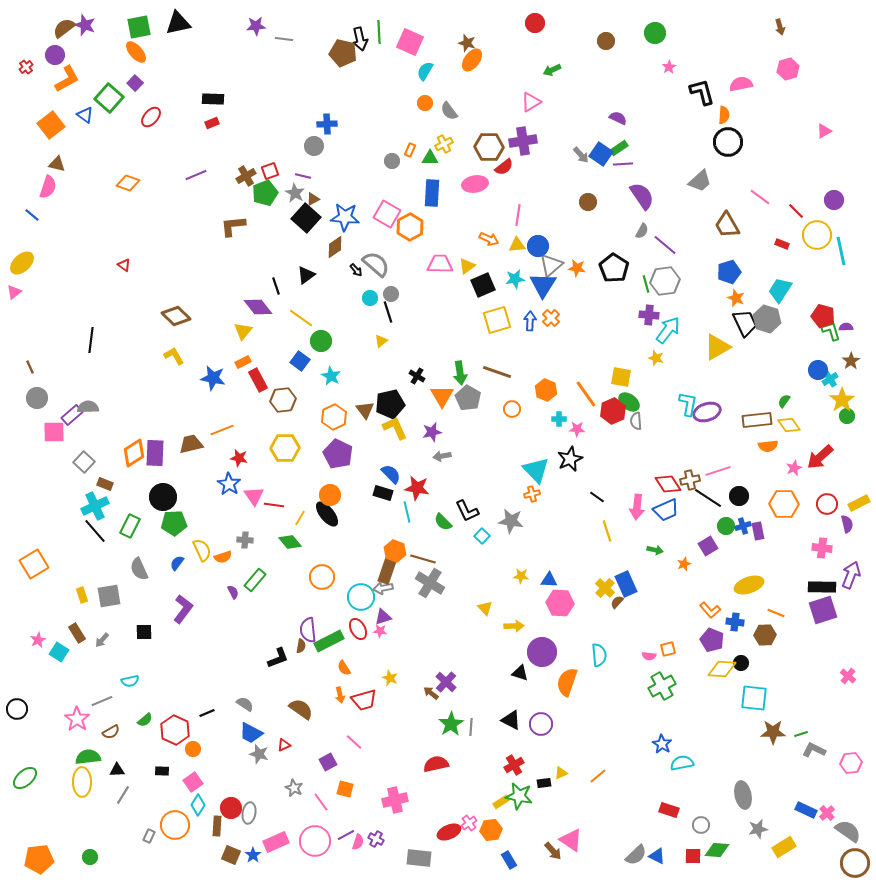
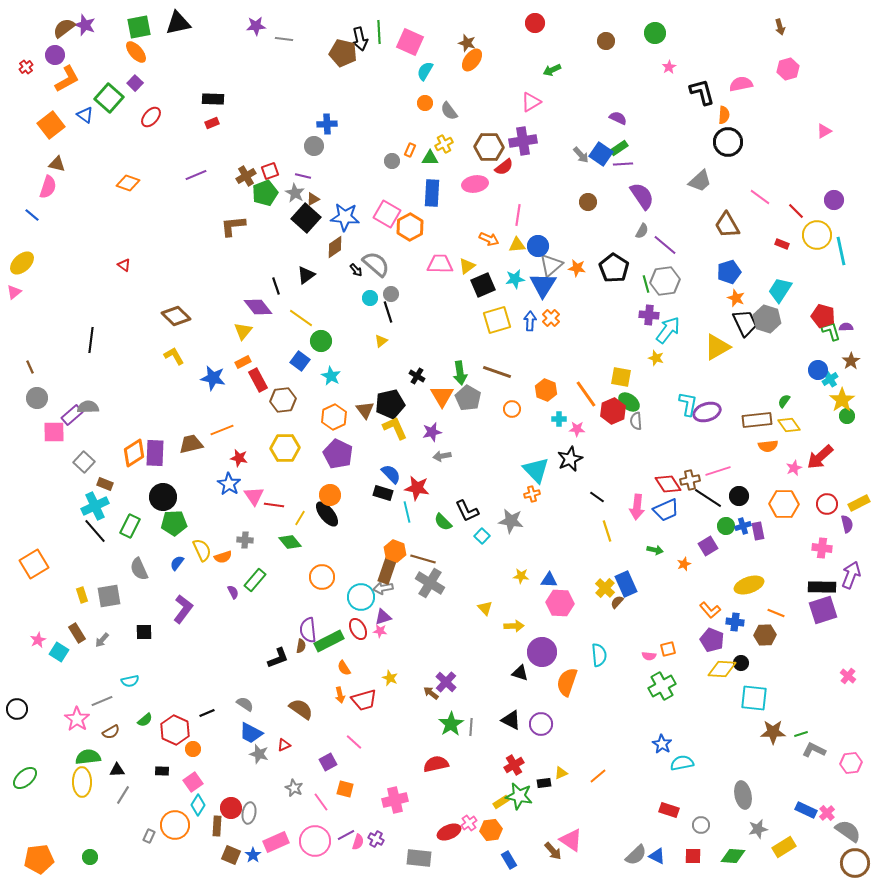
green diamond at (717, 850): moved 16 px right, 6 px down
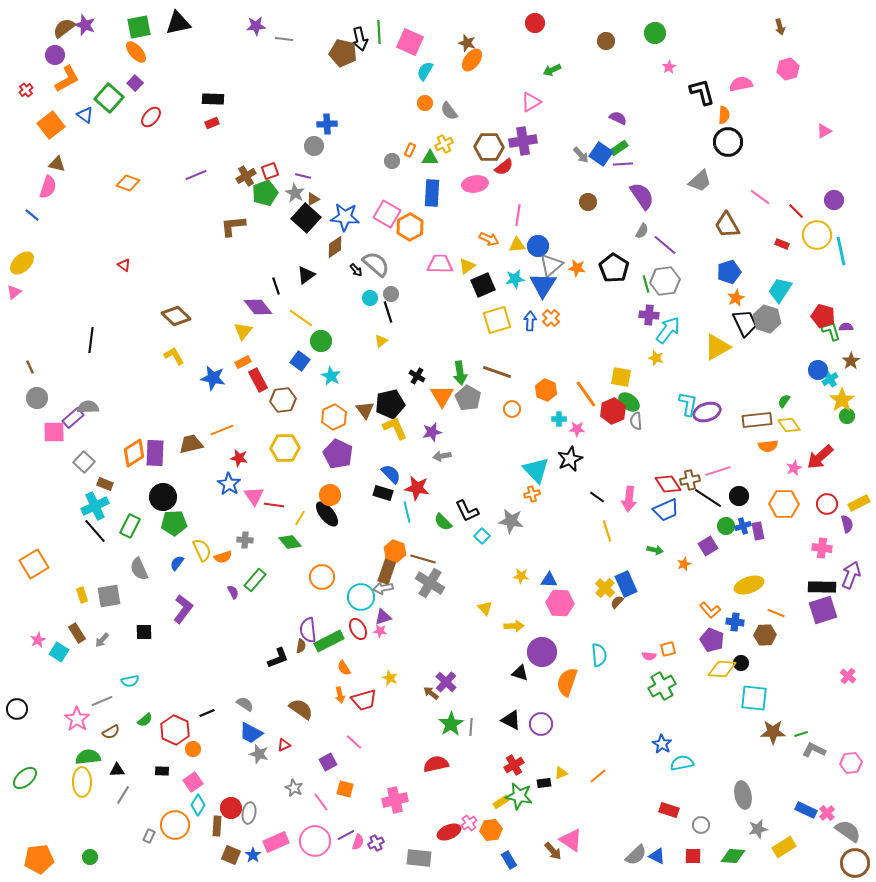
red cross at (26, 67): moved 23 px down
orange star at (736, 298): rotated 24 degrees clockwise
purple rectangle at (72, 415): moved 1 px right, 3 px down
pink arrow at (637, 507): moved 8 px left, 8 px up
purple cross at (376, 839): moved 4 px down; rotated 35 degrees clockwise
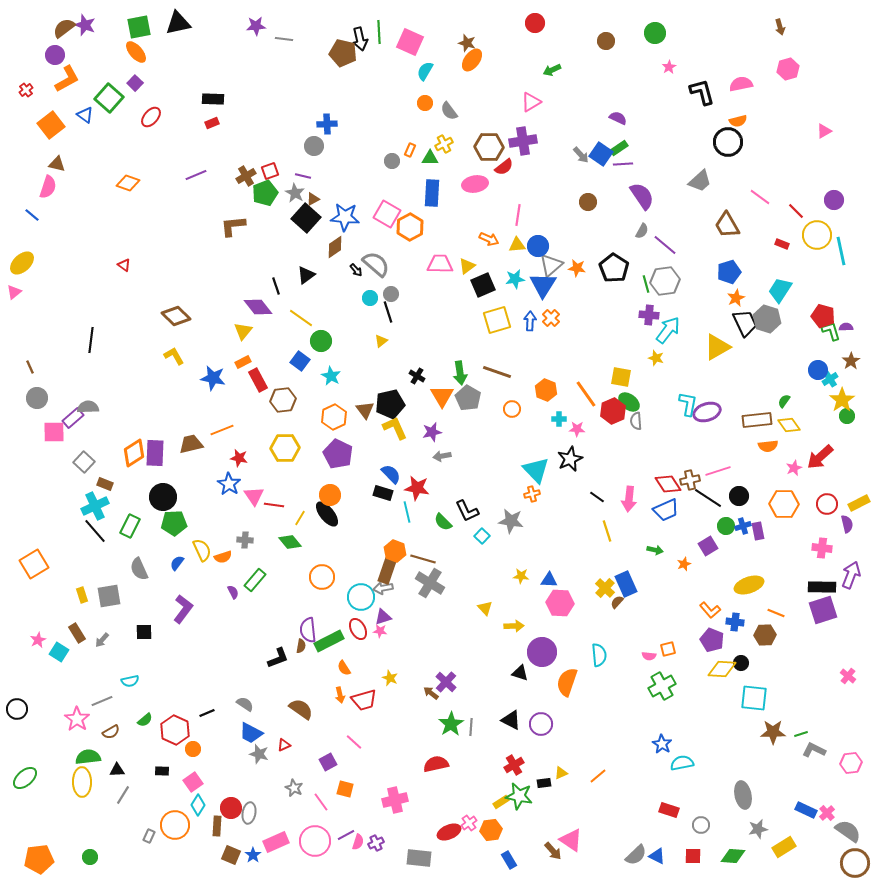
orange semicircle at (724, 115): moved 14 px right, 6 px down; rotated 72 degrees clockwise
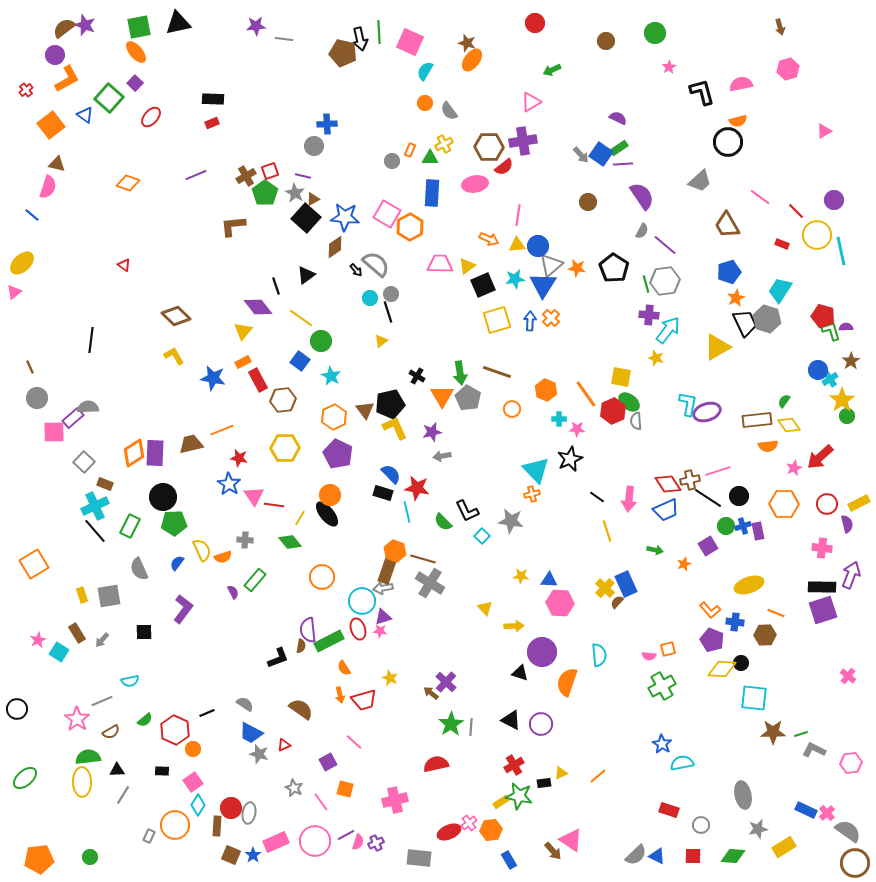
green pentagon at (265, 193): rotated 15 degrees counterclockwise
cyan circle at (361, 597): moved 1 px right, 4 px down
red ellipse at (358, 629): rotated 10 degrees clockwise
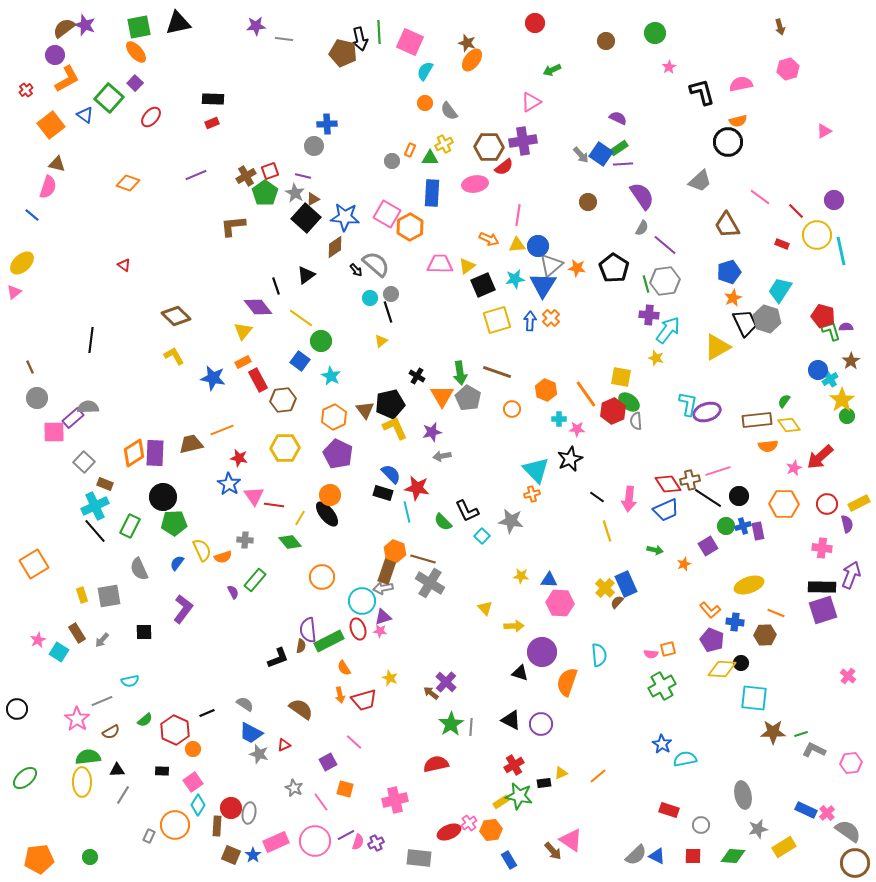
gray semicircle at (642, 231): moved 3 px up
orange star at (736, 298): moved 3 px left
pink semicircle at (649, 656): moved 2 px right, 2 px up
cyan semicircle at (682, 763): moved 3 px right, 4 px up
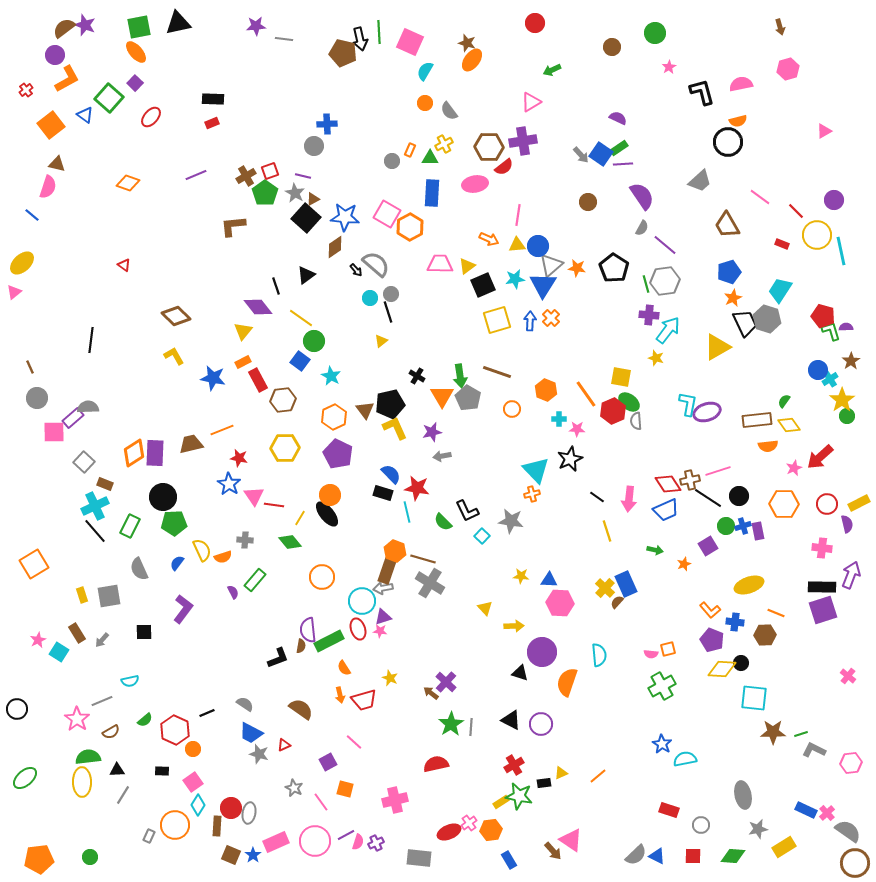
brown circle at (606, 41): moved 6 px right, 6 px down
green circle at (321, 341): moved 7 px left
green arrow at (460, 373): moved 3 px down
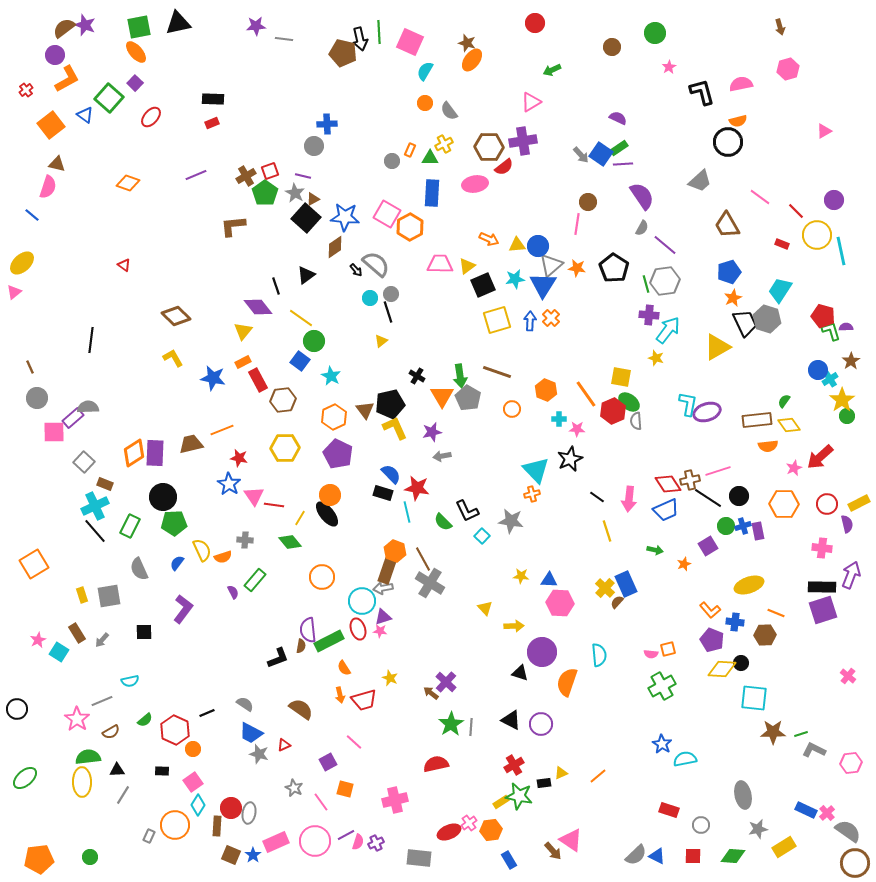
pink line at (518, 215): moved 59 px right, 9 px down
yellow L-shape at (174, 356): moved 1 px left, 2 px down
brown line at (423, 559): rotated 45 degrees clockwise
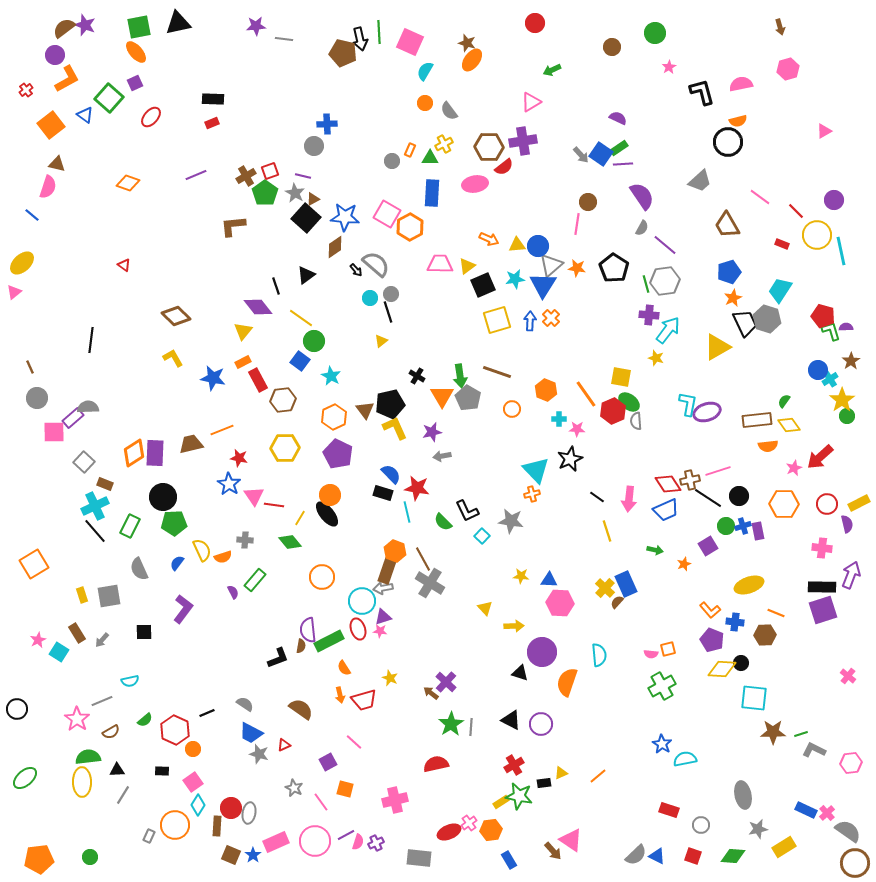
purple square at (135, 83): rotated 21 degrees clockwise
red square at (693, 856): rotated 18 degrees clockwise
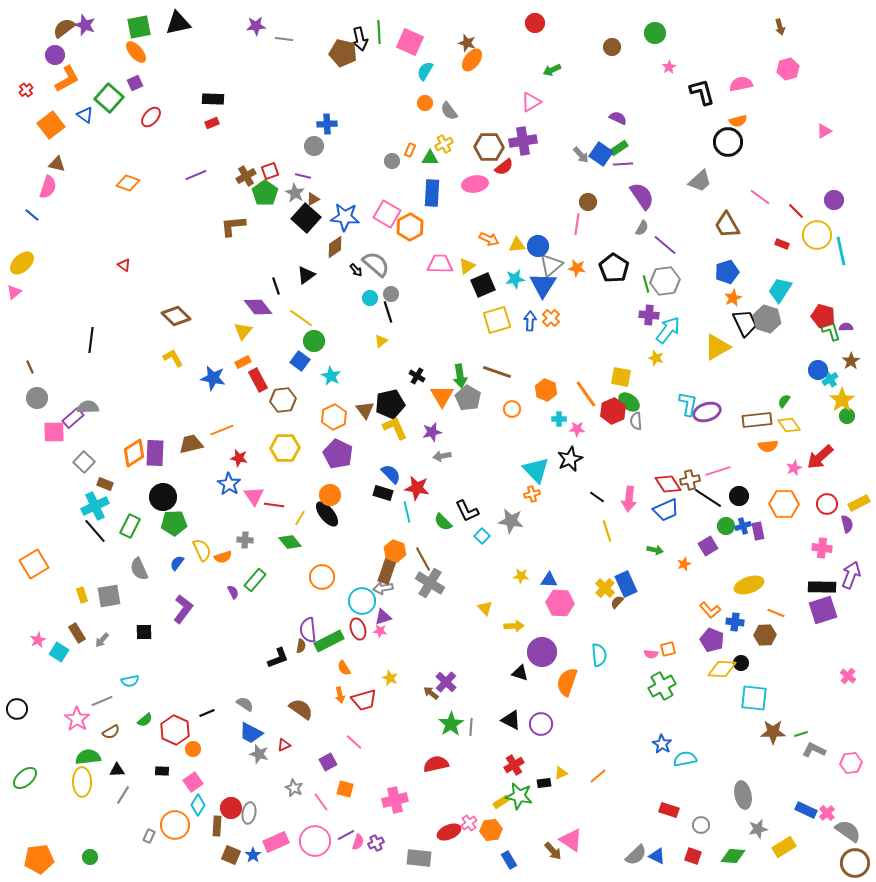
blue pentagon at (729, 272): moved 2 px left
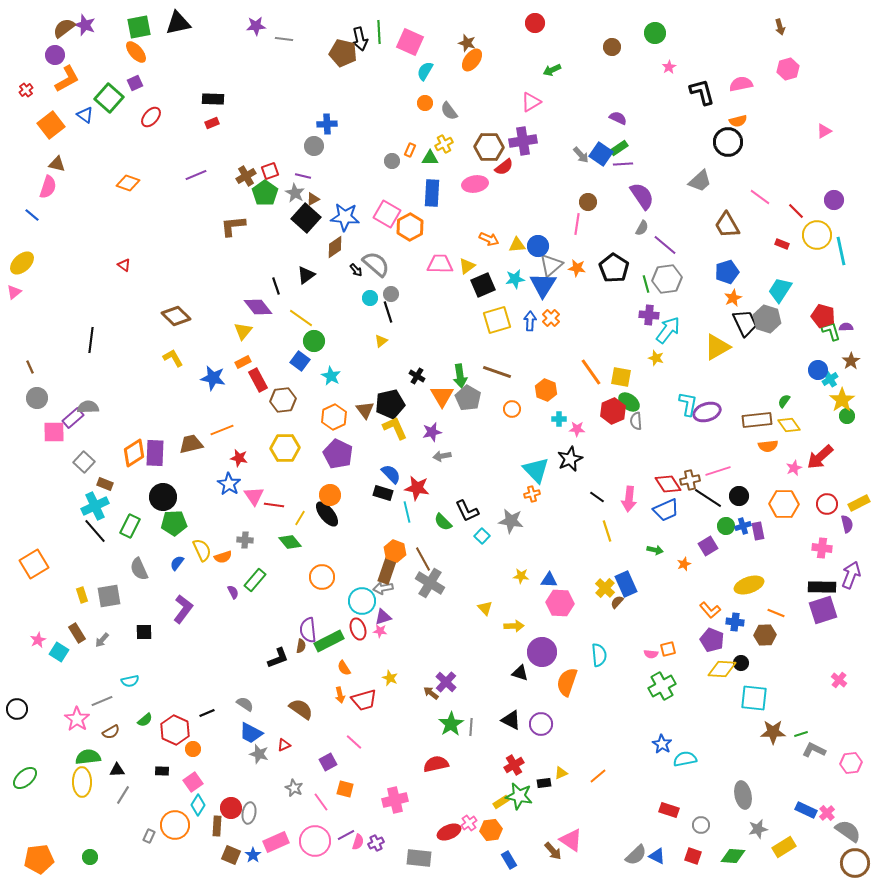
gray hexagon at (665, 281): moved 2 px right, 2 px up
orange line at (586, 394): moved 5 px right, 22 px up
pink cross at (848, 676): moved 9 px left, 4 px down
